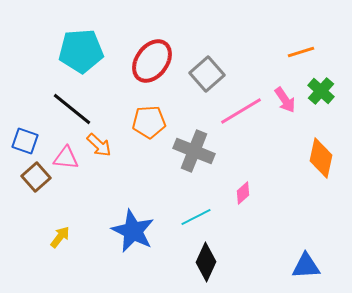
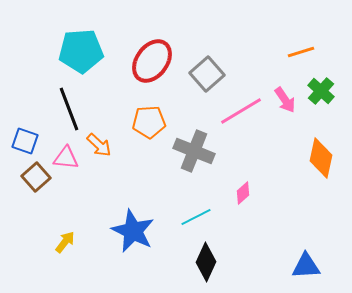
black line: moved 3 px left; rotated 30 degrees clockwise
yellow arrow: moved 5 px right, 5 px down
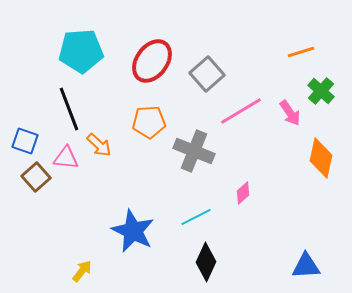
pink arrow: moved 5 px right, 13 px down
yellow arrow: moved 17 px right, 29 px down
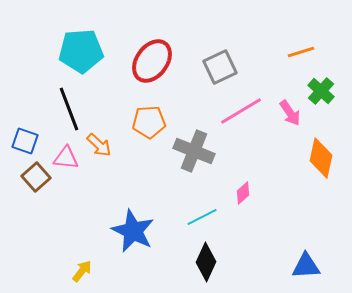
gray square: moved 13 px right, 7 px up; rotated 16 degrees clockwise
cyan line: moved 6 px right
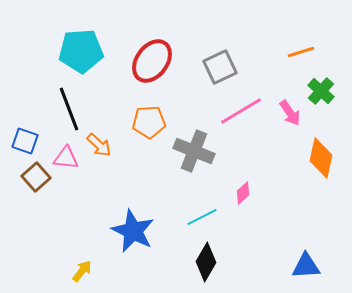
black diamond: rotated 6 degrees clockwise
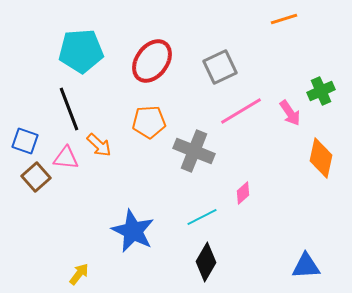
orange line: moved 17 px left, 33 px up
green cross: rotated 24 degrees clockwise
yellow arrow: moved 3 px left, 3 px down
